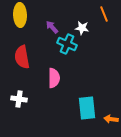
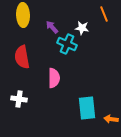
yellow ellipse: moved 3 px right
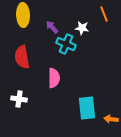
cyan cross: moved 1 px left
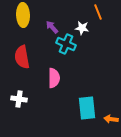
orange line: moved 6 px left, 2 px up
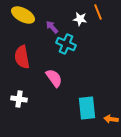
yellow ellipse: rotated 60 degrees counterclockwise
white star: moved 2 px left, 9 px up
pink semicircle: rotated 36 degrees counterclockwise
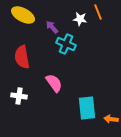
pink semicircle: moved 5 px down
white cross: moved 3 px up
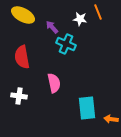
pink semicircle: rotated 24 degrees clockwise
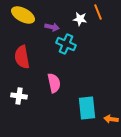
purple arrow: rotated 144 degrees clockwise
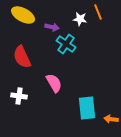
cyan cross: rotated 12 degrees clockwise
red semicircle: rotated 15 degrees counterclockwise
pink semicircle: rotated 18 degrees counterclockwise
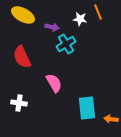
cyan cross: rotated 24 degrees clockwise
white cross: moved 7 px down
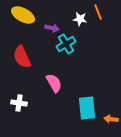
purple arrow: moved 1 px down
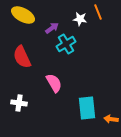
purple arrow: rotated 48 degrees counterclockwise
